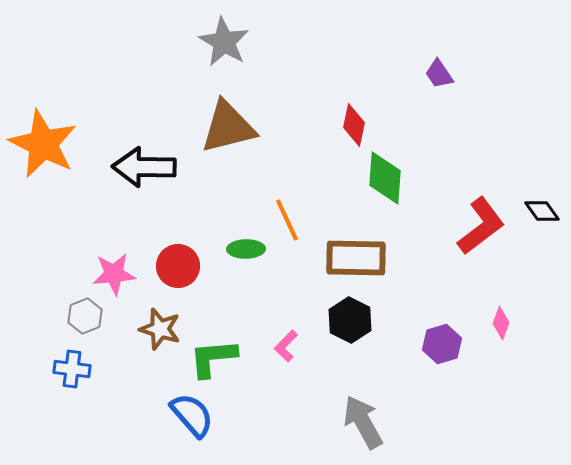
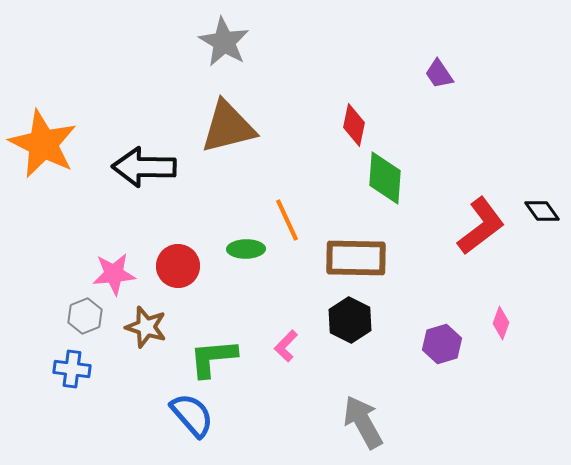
brown star: moved 14 px left, 2 px up
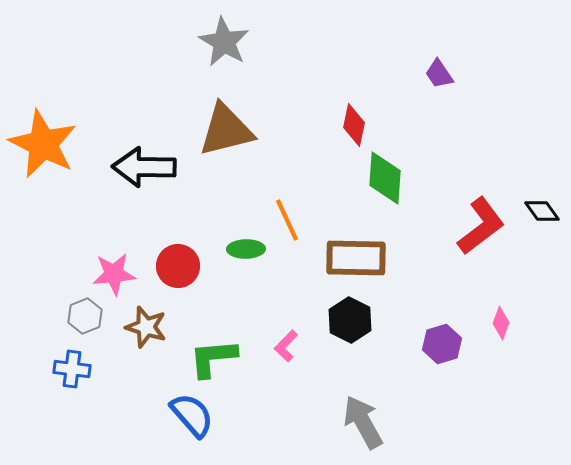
brown triangle: moved 2 px left, 3 px down
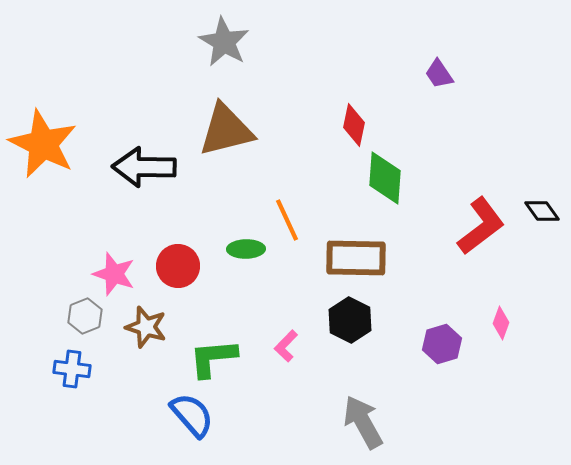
pink star: rotated 24 degrees clockwise
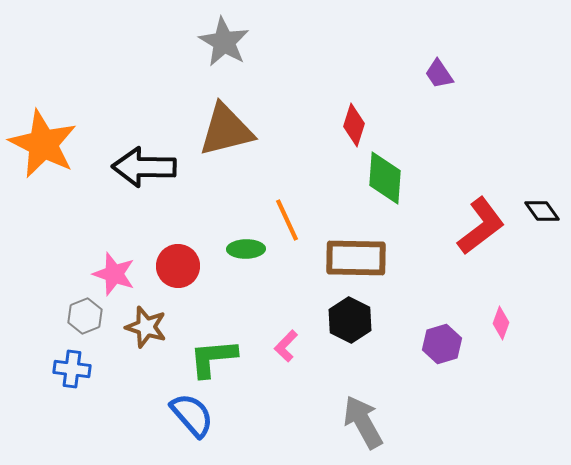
red diamond: rotated 6 degrees clockwise
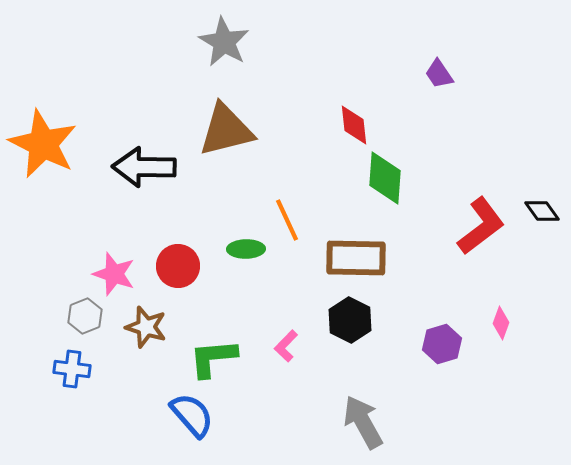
red diamond: rotated 24 degrees counterclockwise
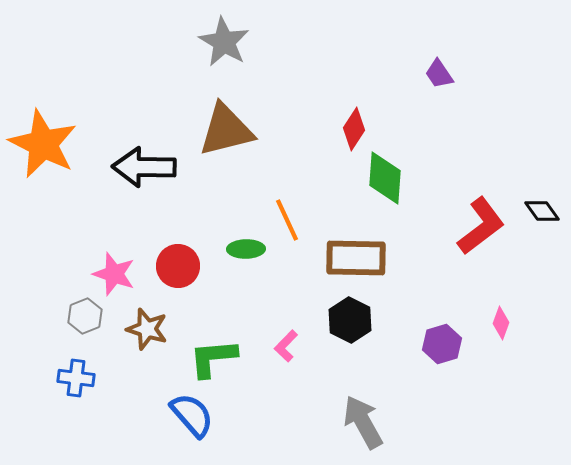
red diamond: moved 4 px down; rotated 39 degrees clockwise
brown star: moved 1 px right, 2 px down
blue cross: moved 4 px right, 9 px down
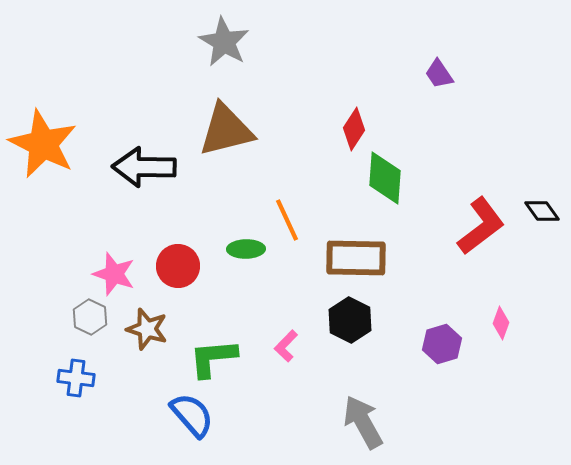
gray hexagon: moved 5 px right, 1 px down; rotated 12 degrees counterclockwise
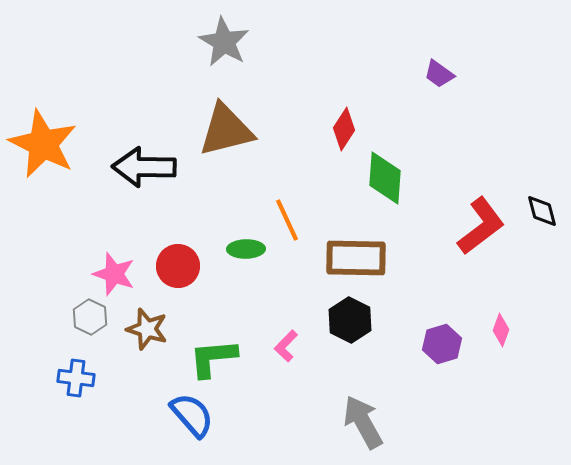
purple trapezoid: rotated 20 degrees counterclockwise
red diamond: moved 10 px left
black diamond: rotated 21 degrees clockwise
pink diamond: moved 7 px down
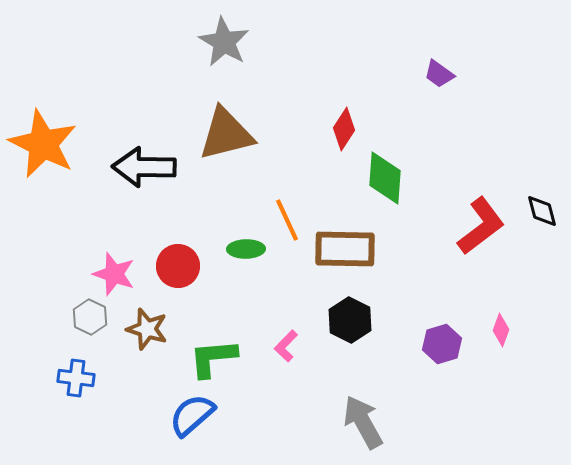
brown triangle: moved 4 px down
brown rectangle: moved 11 px left, 9 px up
blue semicircle: rotated 90 degrees counterclockwise
